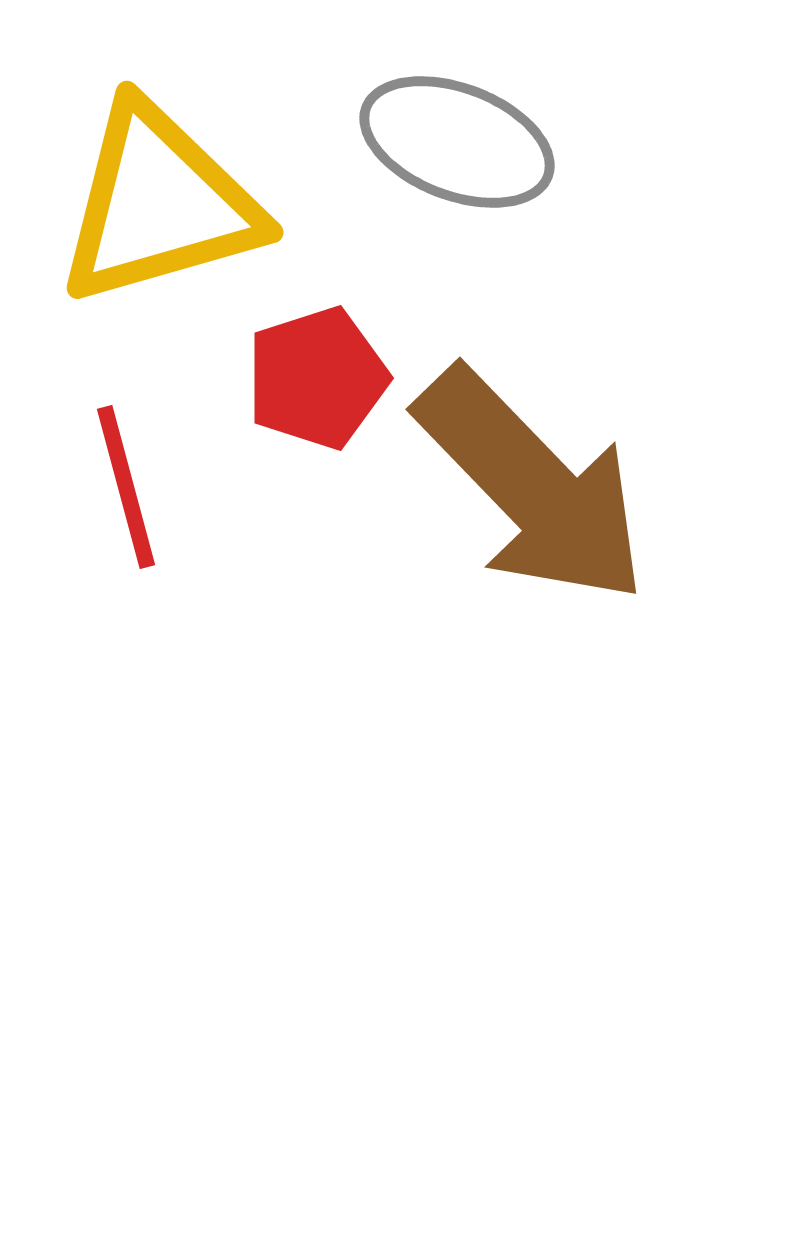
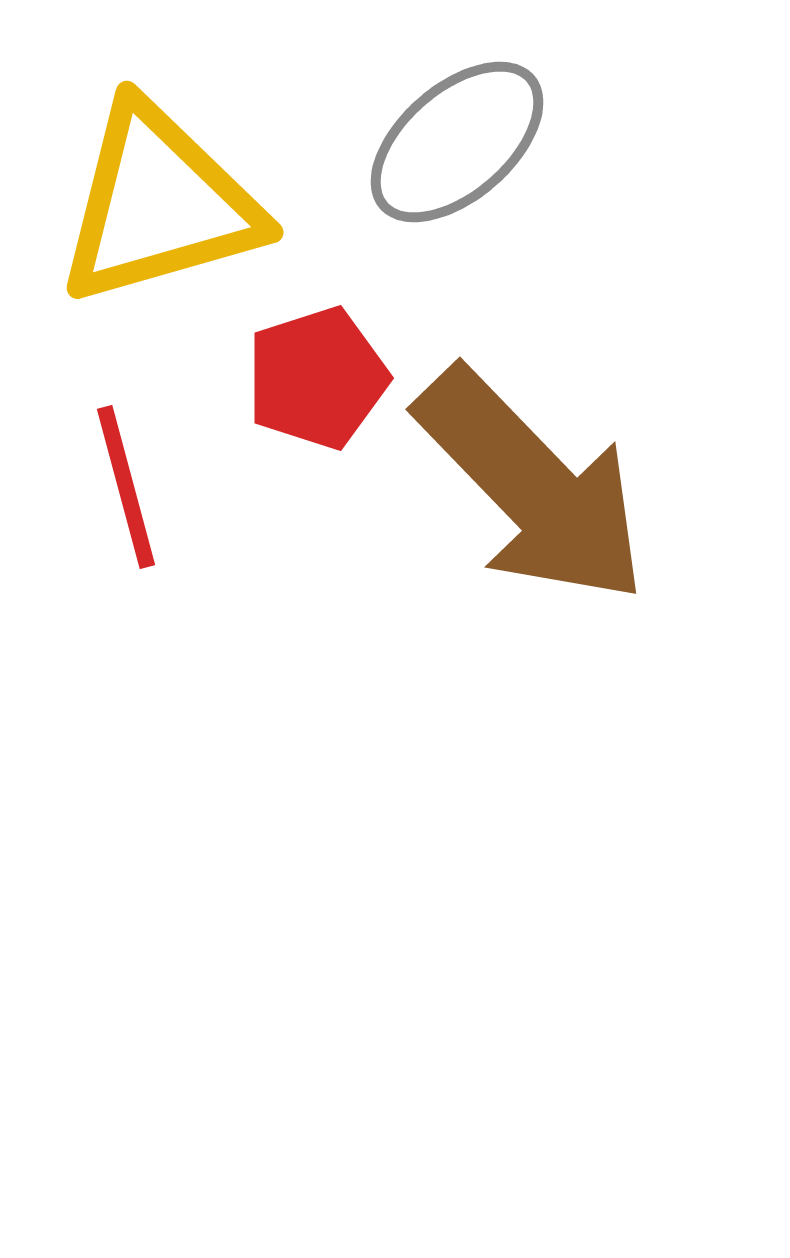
gray ellipse: rotated 62 degrees counterclockwise
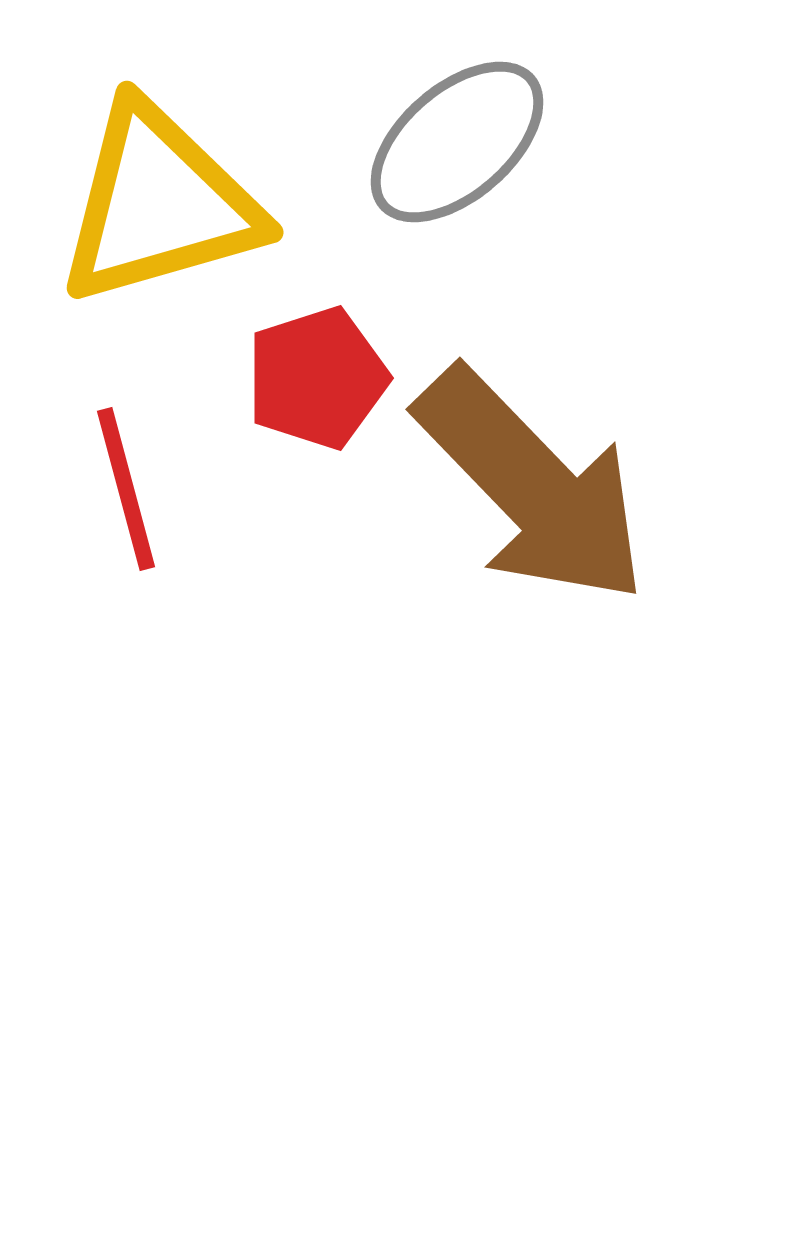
red line: moved 2 px down
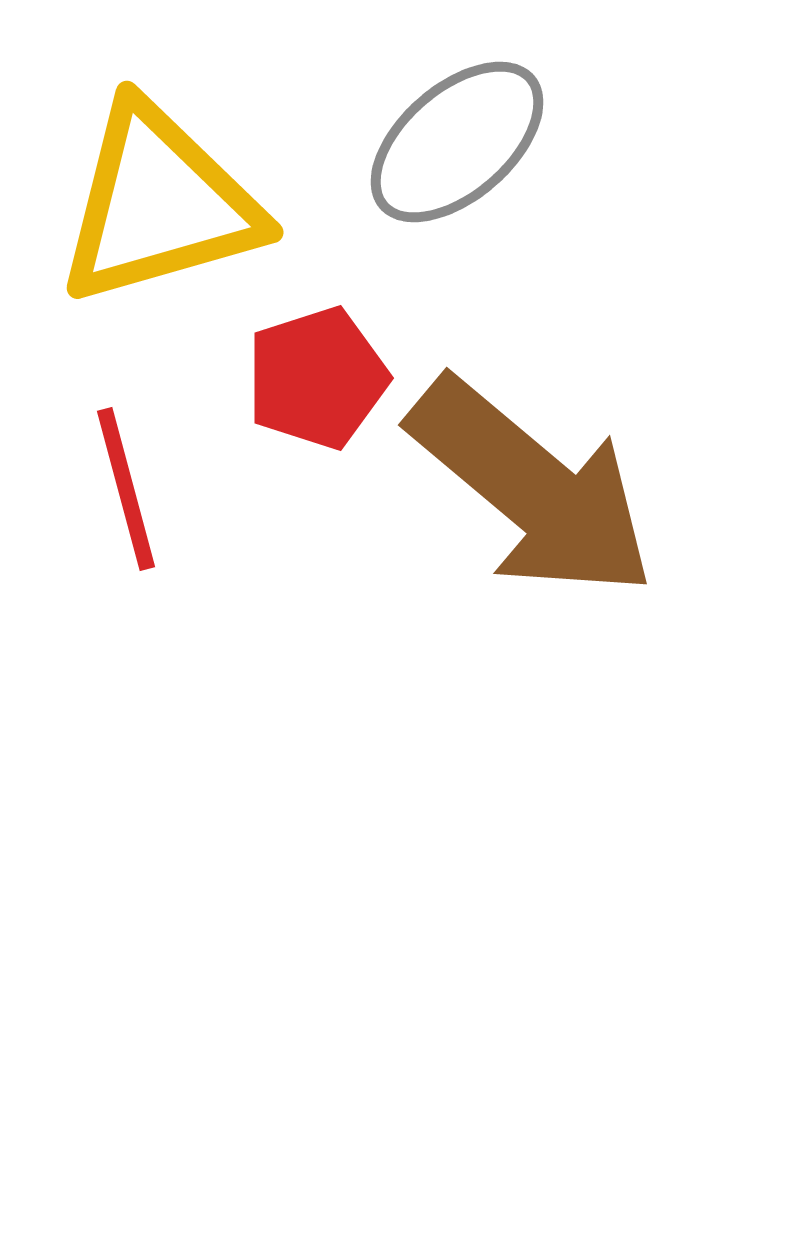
brown arrow: moved 2 px down; rotated 6 degrees counterclockwise
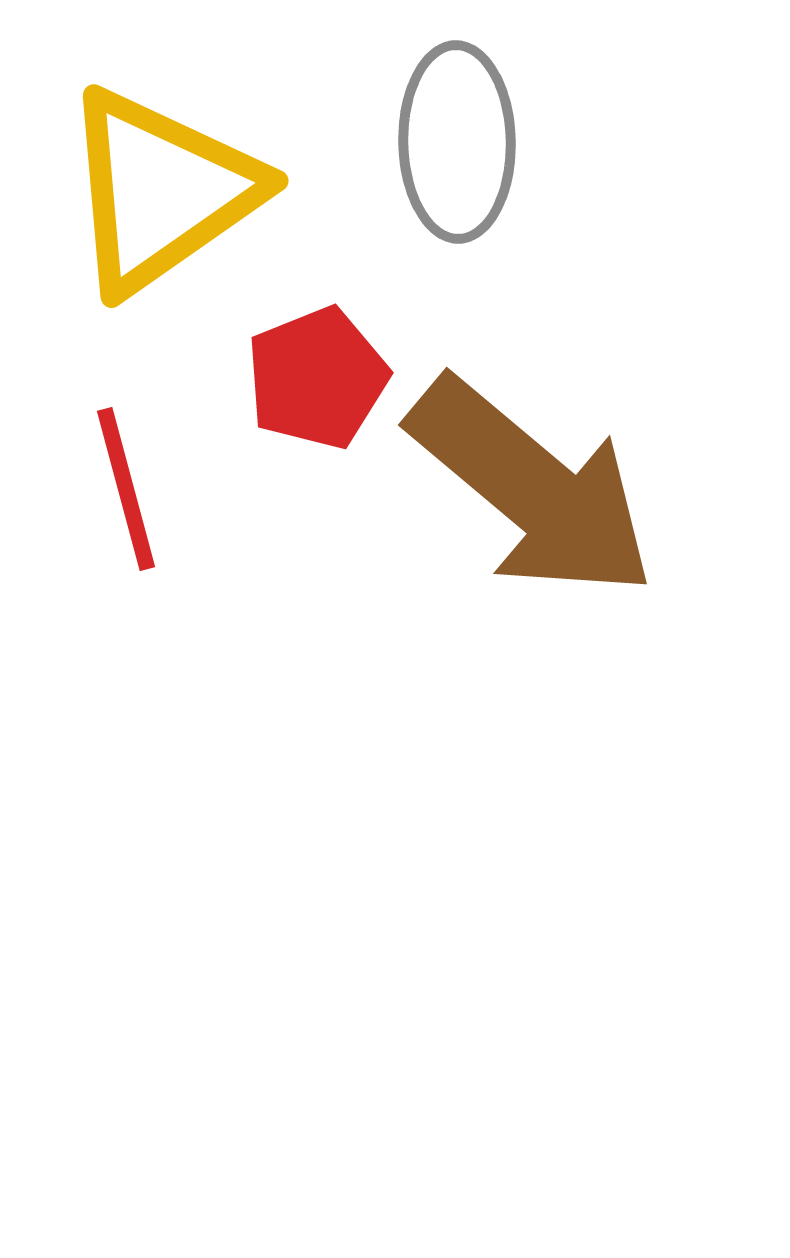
gray ellipse: rotated 50 degrees counterclockwise
yellow triangle: moved 2 px right, 13 px up; rotated 19 degrees counterclockwise
red pentagon: rotated 4 degrees counterclockwise
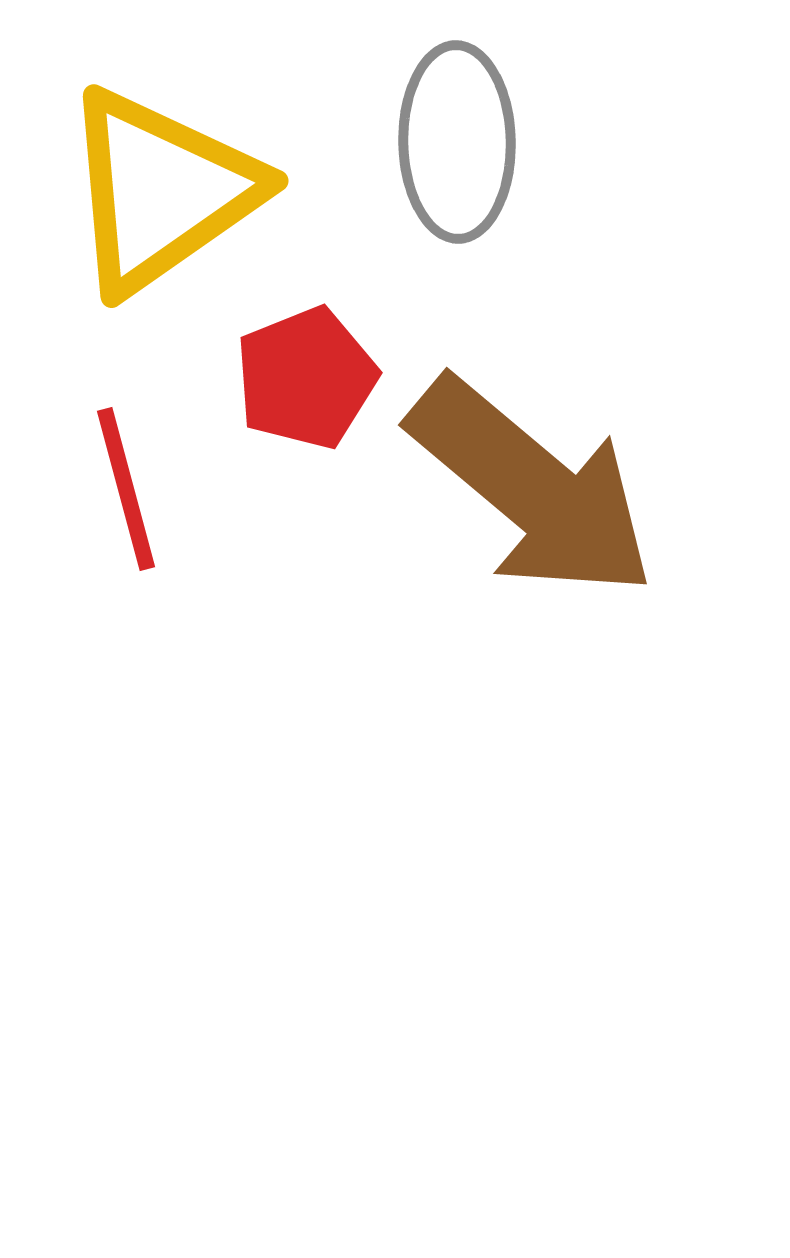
red pentagon: moved 11 px left
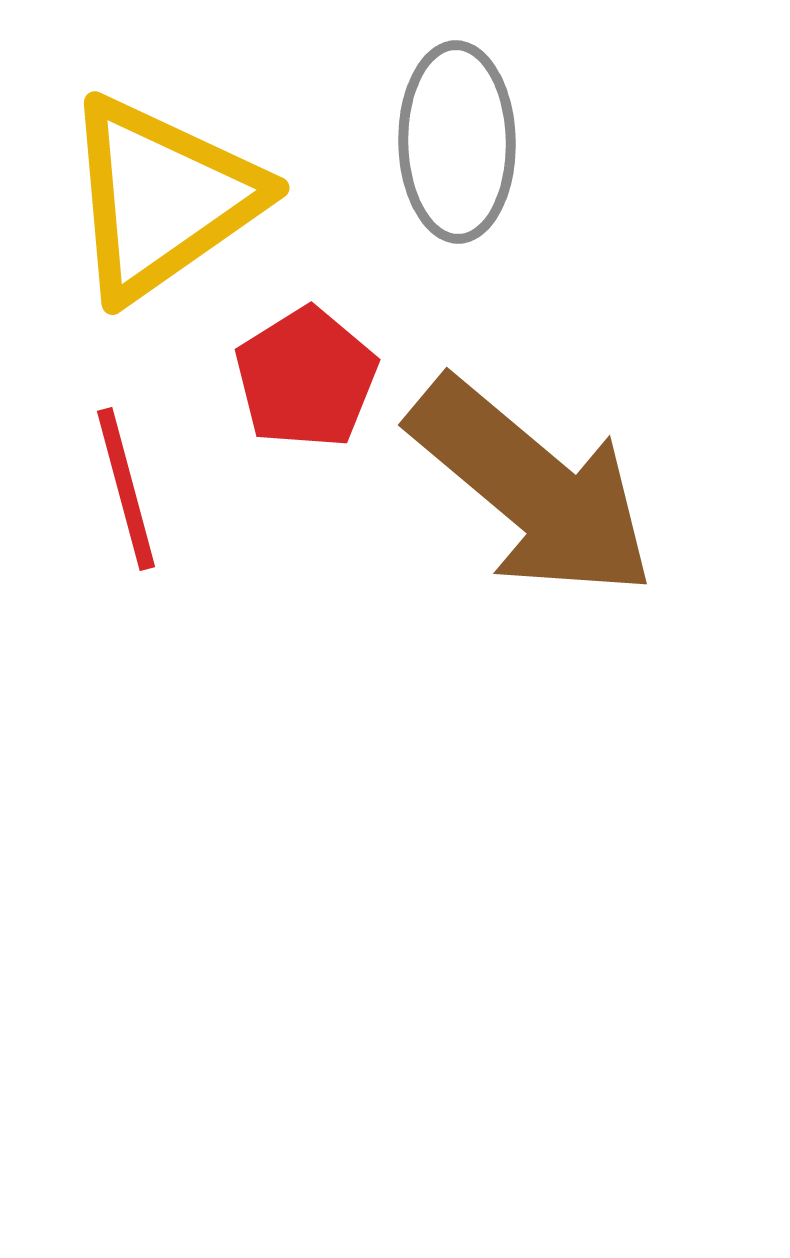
yellow triangle: moved 1 px right, 7 px down
red pentagon: rotated 10 degrees counterclockwise
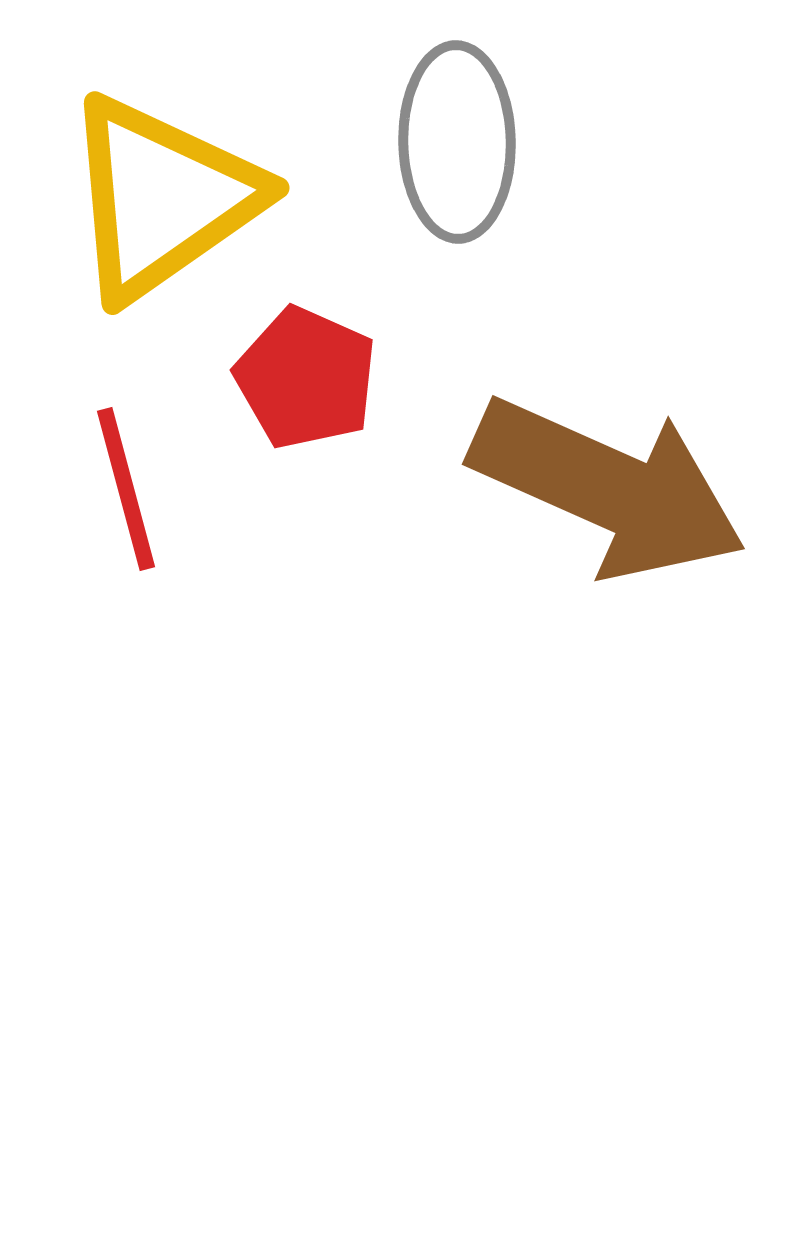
red pentagon: rotated 16 degrees counterclockwise
brown arrow: moved 76 px right; rotated 16 degrees counterclockwise
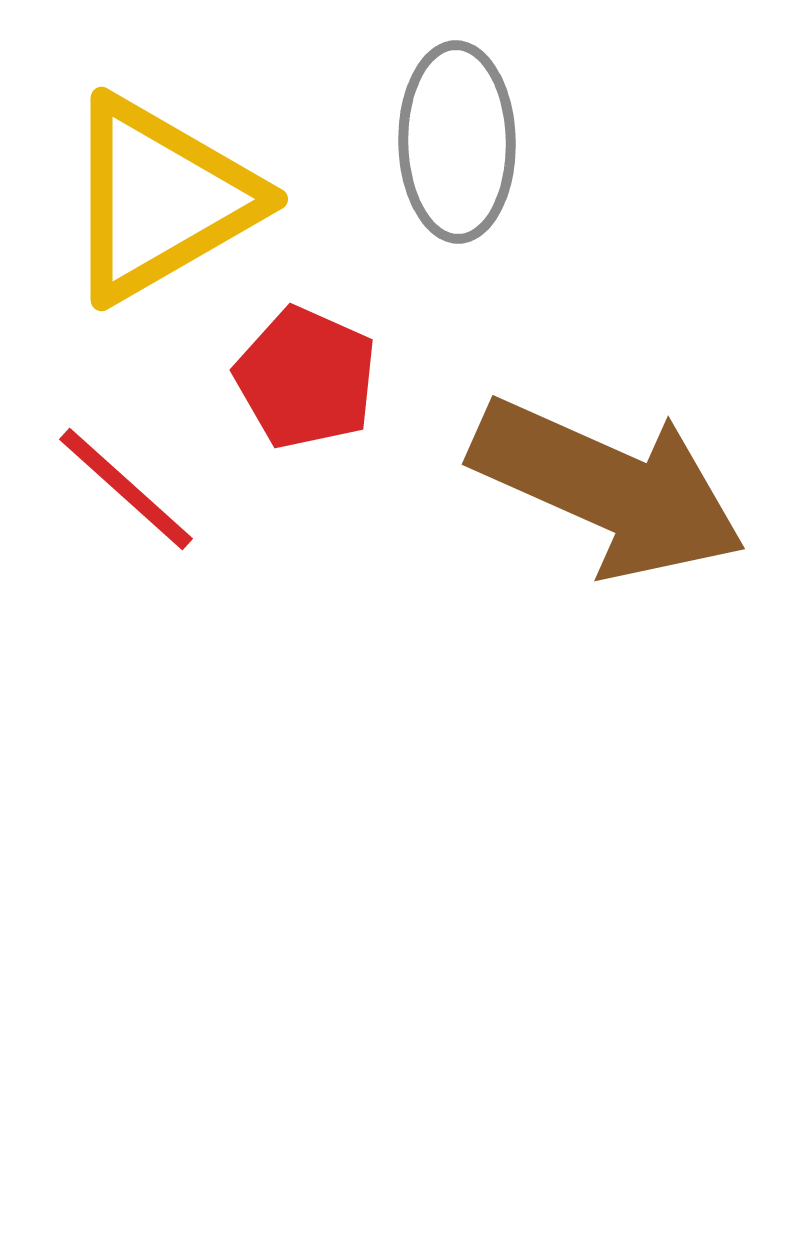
yellow triangle: moved 2 px left, 1 px down; rotated 5 degrees clockwise
red line: rotated 33 degrees counterclockwise
